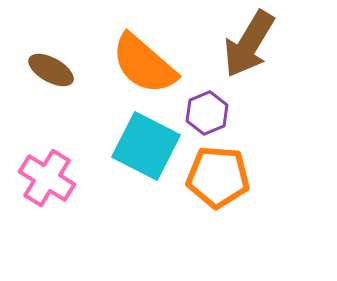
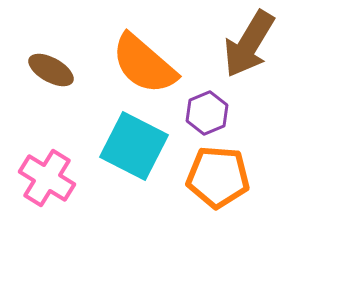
cyan square: moved 12 px left
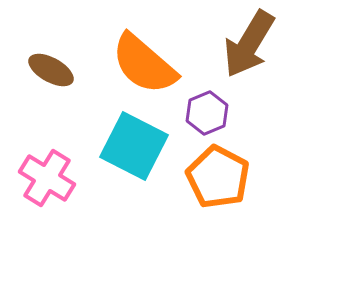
orange pentagon: rotated 24 degrees clockwise
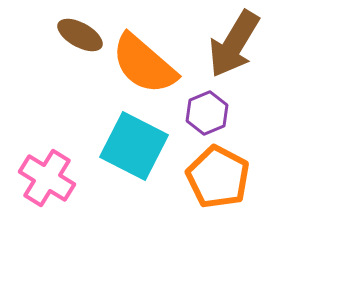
brown arrow: moved 15 px left
brown ellipse: moved 29 px right, 35 px up
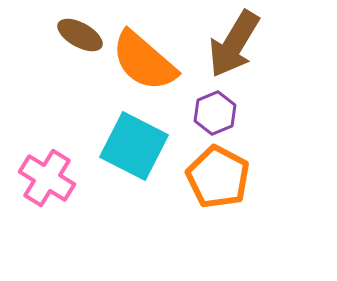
orange semicircle: moved 3 px up
purple hexagon: moved 8 px right
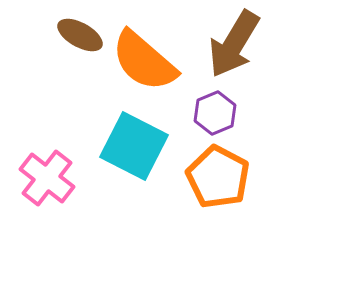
pink cross: rotated 6 degrees clockwise
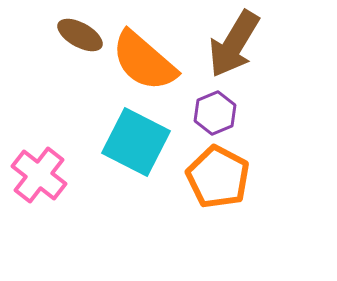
cyan square: moved 2 px right, 4 px up
pink cross: moved 8 px left, 3 px up
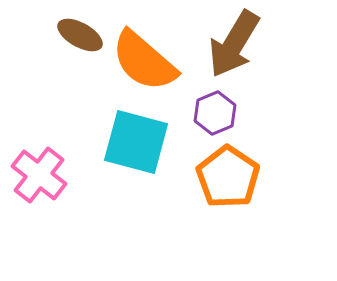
cyan square: rotated 12 degrees counterclockwise
orange pentagon: moved 10 px right; rotated 6 degrees clockwise
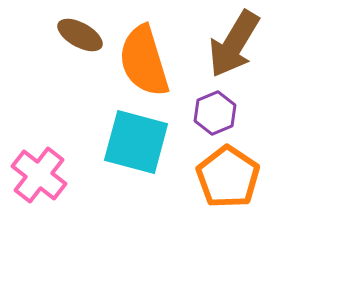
orange semicircle: rotated 32 degrees clockwise
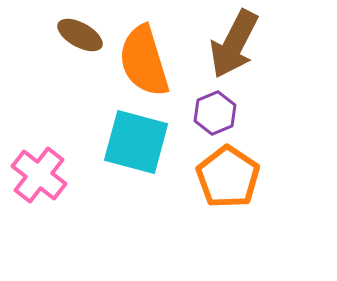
brown arrow: rotated 4 degrees counterclockwise
